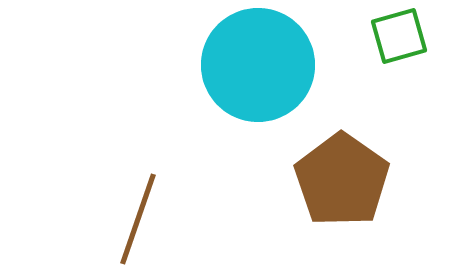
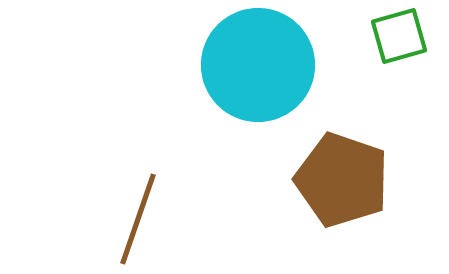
brown pentagon: rotated 16 degrees counterclockwise
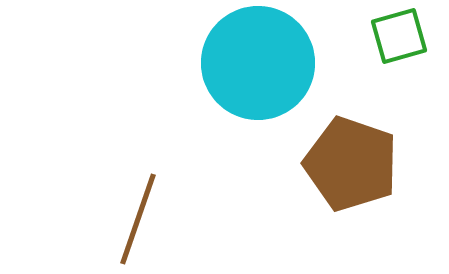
cyan circle: moved 2 px up
brown pentagon: moved 9 px right, 16 px up
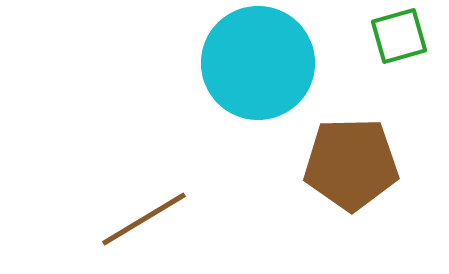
brown pentagon: rotated 20 degrees counterclockwise
brown line: moved 6 px right; rotated 40 degrees clockwise
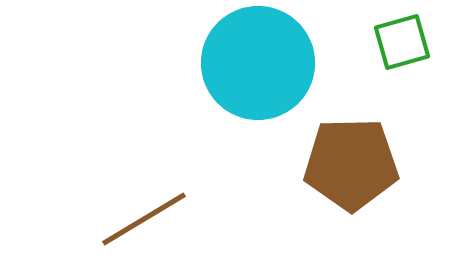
green square: moved 3 px right, 6 px down
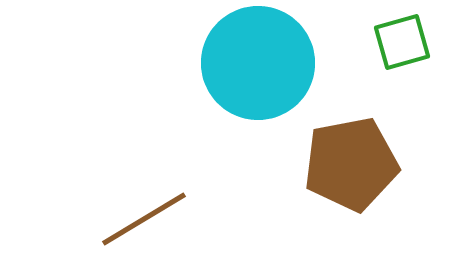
brown pentagon: rotated 10 degrees counterclockwise
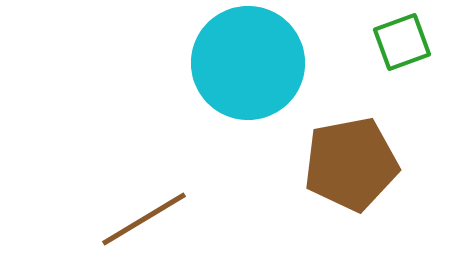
green square: rotated 4 degrees counterclockwise
cyan circle: moved 10 px left
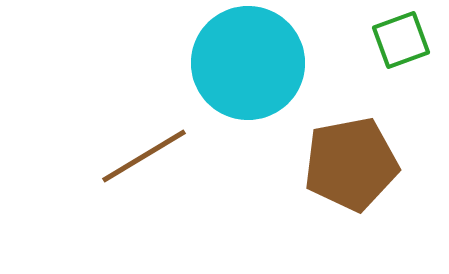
green square: moved 1 px left, 2 px up
brown line: moved 63 px up
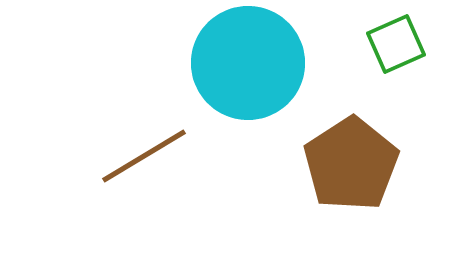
green square: moved 5 px left, 4 px down; rotated 4 degrees counterclockwise
brown pentagon: rotated 22 degrees counterclockwise
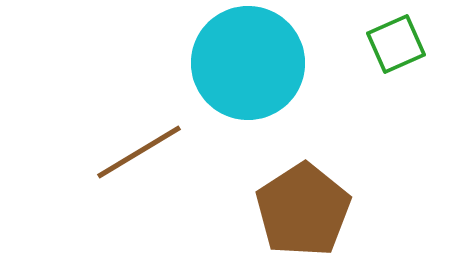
brown line: moved 5 px left, 4 px up
brown pentagon: moved 48 px left, 46 px down
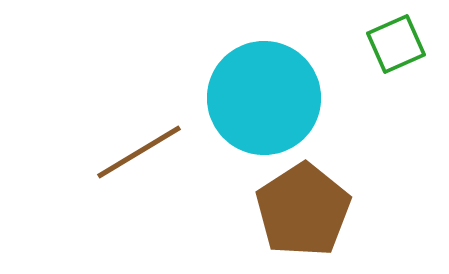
cyan circle: moved 16 px right, 35 px down
